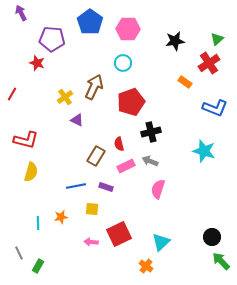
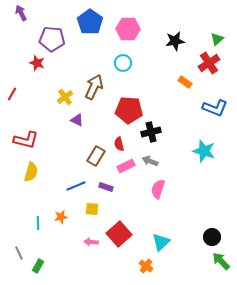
red pentagon: moved 2 px left, 8 px down; rotated 24 degrees clockwise
blue line: rotated 12 degrees counterclockwise
red square: rotated 15 degrees counterclockwise
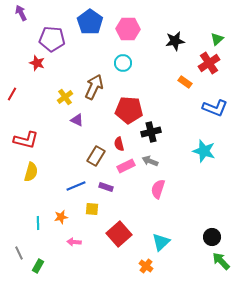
pink arrow: moved 17 px left
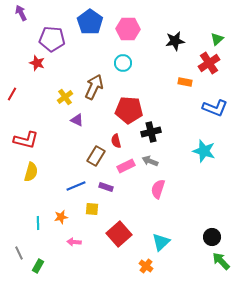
orange rectangle: rotated 24 degrees counterclockwise
red semicircle: moved 3 px left, 3 px up
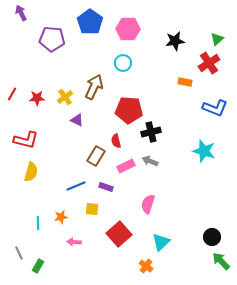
red star: moved 35 px down; rotated 21 degrees counterclockwise
pink semicircle: moved 10 px left, 15 px down
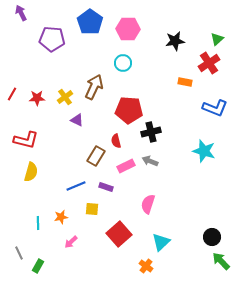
pink arrow: moved 3 px left; rotated 48 degrees counterclockwise
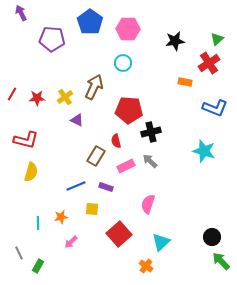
gray arrow: rotated 21 degrees clockwise
